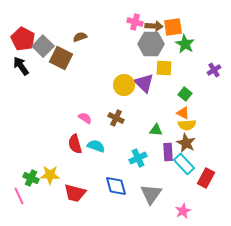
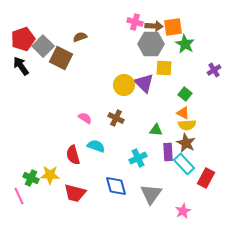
red pentagon: rotated 25 degrees clockwise
red semicircle: moved 2 px left, 11 px down
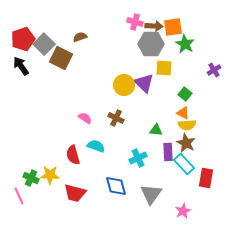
gray square: moved 1 px right, 2 px up
red rectangle: rotated 18 degrees counterclockwise
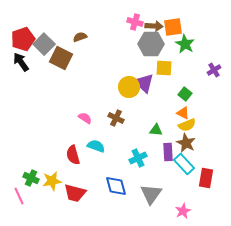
black arrow: moved 4 px up
yellow circle: moved 5 px right, 2 px down
yellow semicircle: rotated 18 degrees counterclockwise
yellow star: moved 2 px right, 6 px down; rotated 12 degrees counterclockwise
